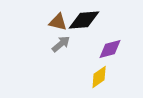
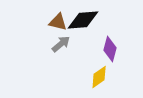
black diamond: moved 1 px left
purple diamond: rotated 60 degrees counterclockwise
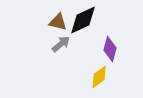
black diamond: rotated 20 degrees counterclockwise
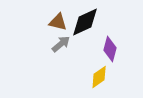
black diamond: moved 2 px right, 2 px down
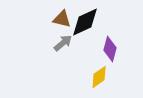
brown triangle: moved 4 px right, 3 px up
gray arrow: moved 2 px right, 1 px up
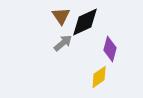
brown triangle: moved 1 px left, 3 px up; rotated 42 degrees clockwise
